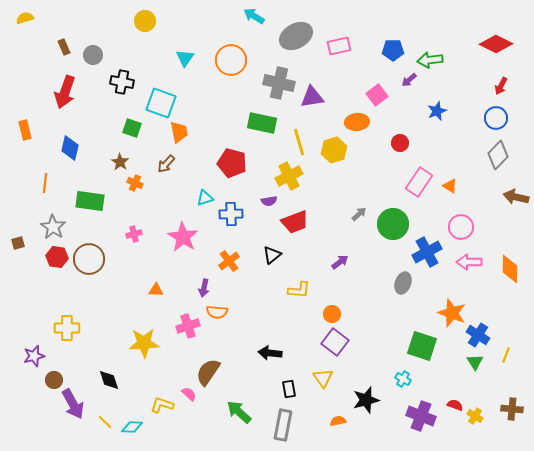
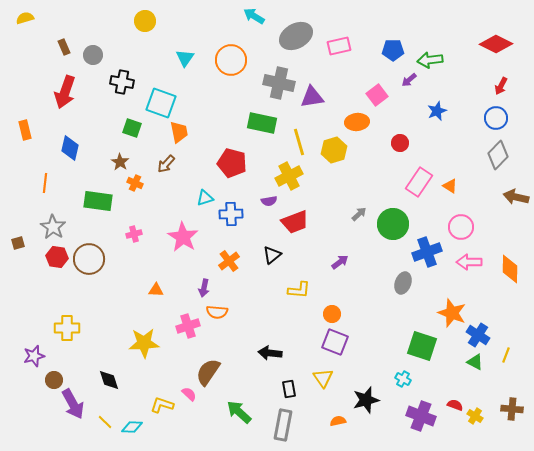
green rectangle at (90, 201): moved 8 px right
blue cross at (427, 252): rotated 8 degrees clockwise
purple square at (335, 342): rotated 16 degrees counterclockwise
green triangle at (475, 362): rotated 30 degrees counterclockwise
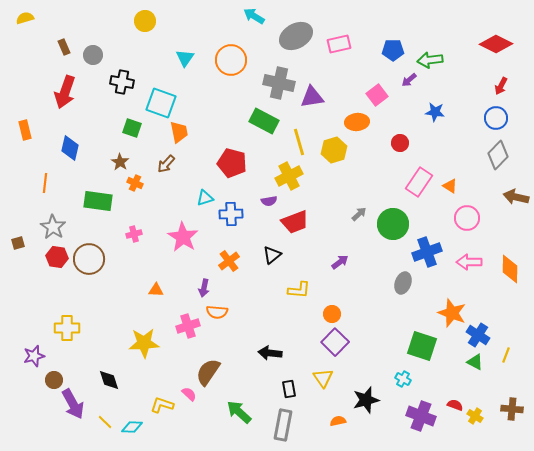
pink rectangle at (339, 46): moved 2 px up
blue star at (437, 111): moved 2 px left, 1 px down; rotated 30 degrees clockwise
green rectangle at (262, 123): moved 2 px right, 2 px up; rotated 16 degrees clockwise
pink circle at (461, 227): moved 6 px right, 9 px up
purple square at (335, 342): rotated 24 degrees clockwise
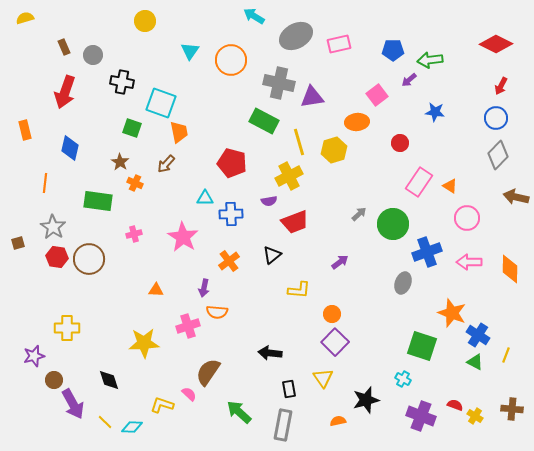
cyan triangle at (185, 58): moved 5 px right, 7 px up
cyan triangle at (205, 198): rotated 18 degrees clockwise
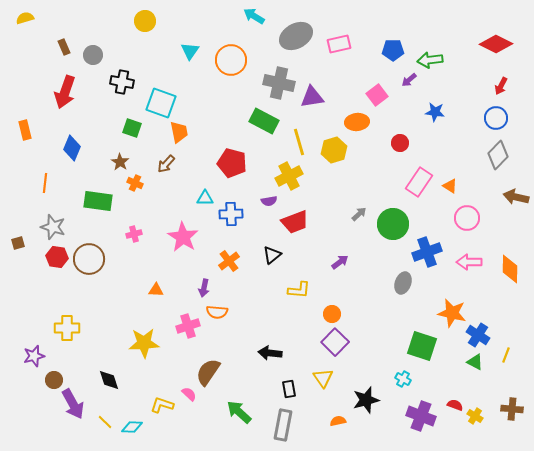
blue diamond at (70, 148): moved 2 px right; rotated 10 degrees clockwise
gray star at (53, 227): rotated 15 degrees counterclockwise
orange star at (452, 313): rotated 8 degrees counterclockwise
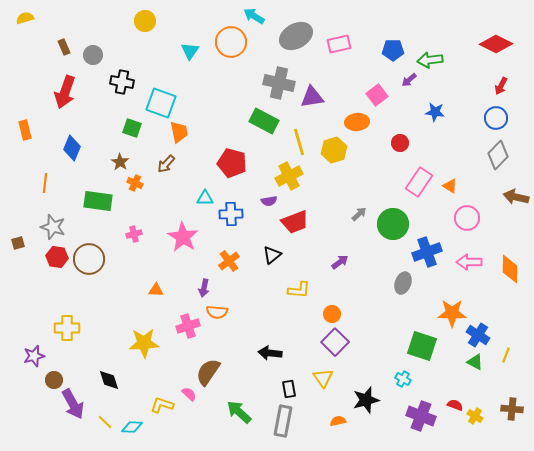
orange circle at (231, 60): moved 18 px up
orange star at (452, 313): rotated 12 degrees counterclockwise
gray rectangle at (283, 425): moved 4 px up
